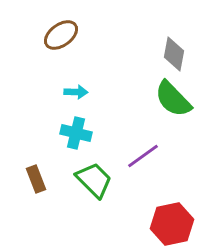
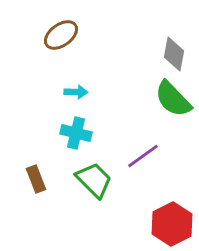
red hexagon: rotated 15 degrees counterclockwise
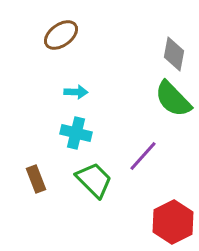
purple line: rotated 12 degrees counterclockwise
red hexagon: moved 1 px right, 2 px up
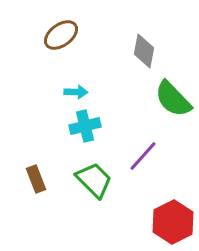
gray diamond: moved 30 px left, 3 px up
cyan cross: moved 9 px right, 7 px up; rotated 28 degrees counterclockwise
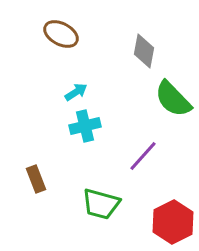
brown ellipse: moved 1 px up; rotated 64 degrees clockwise
cyan arrow: rotated 35 degrees counterclockwise
green trapezoid: moved 7 px right, 24 px down; rotated 150 degrees clockwise
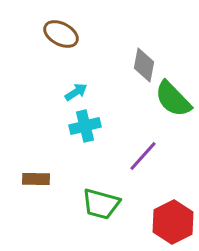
gray diamond: moved 14 px down
brown rectangle: rotated 68 degrees counterclockwise
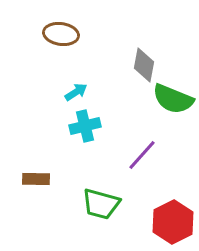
brown ellipse: rotated 20 degrees counterclockwise
green semicircle: rotated 24 degrees counterclockwise
purple line: moved 1 px left, 1 px up
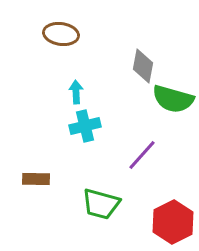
gray diamond: moved 1 px left, 1 px down
cyan arrow: rotated 60 degrees counterclockwise
green semicircle: rotated 6 degrees counterclockwise
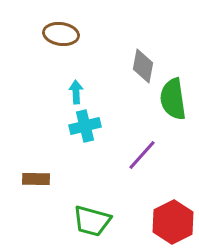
green semicircle: rotated 66 degrees clockwise
green trapezoid: moved 9 px left, 17 px down
